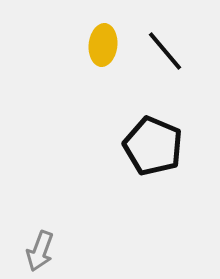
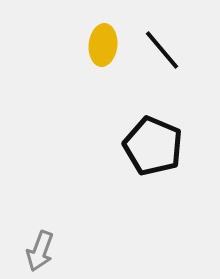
black line: moved 3 px left, 1 px up
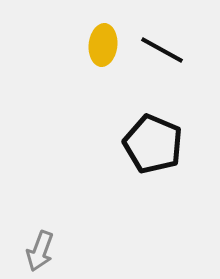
black line: rotated 21 degrees counterclockwise
black pentagon: moved 2 px up
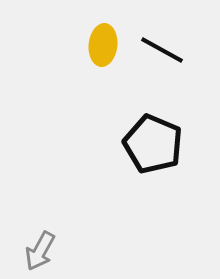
gray arrow: rotated 9 degrees clockwise
